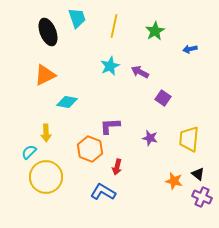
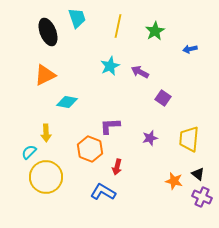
yellow line: moved 4 px right
purple star: rotated 28 degrees counterclockwise
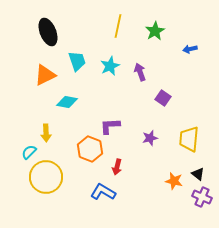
cyan trapezoid: moved 43 px down
purple arrow: rotated 42 degrees clockwise
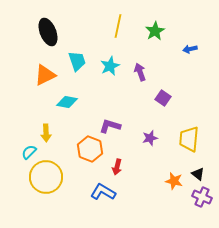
purple L-shape: rotated 20 degrees clockwise
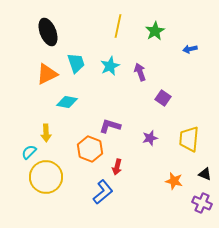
cyan trapezoid: moved 1 px left, 2 px down
orange triangle: moved 2 px right, 1 px up
black triangle: moved 7 px right; rotated 16 degrees counterclockwise
blue L-shape: rotated 110 degrees clockwise
purple cross: moved 6 px down
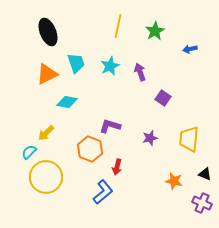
yellow arrow: rotated 48 degrees clockwise
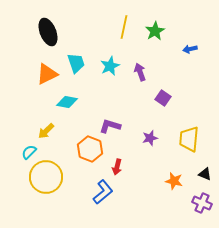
yellow line: moved 6 px right, 1 px down
yellow arrow: moved 2 px up
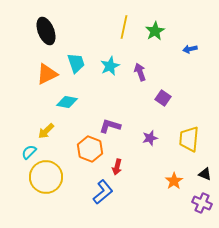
black ellipse: moved 2 px left, 1 px up
orange star: rotated 24 degrees clockwise
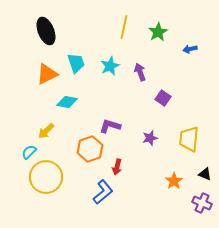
green star: moved 3 px right, 1 px down
orange hexagon: rotated 20 degrees clockwise
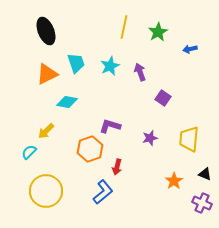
yellow circle: moved 14 px down
